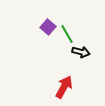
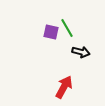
purple square: moved 3 px right, 5 px down; rotated 28 degrees counterclockwise
green line: moved 6 px up
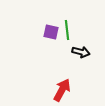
green line: moved 2 px down; rotated 24 degrees clockwise
red arrow: moved 2 px left, 3 px down
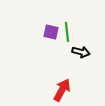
green line: moved 2 px down
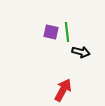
red arrow: moved 1 px right
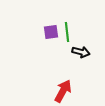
purple square: rotated 21 degrees counterclockwise
red arrow: moved 1 px down
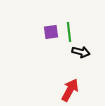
green line: moved 2 px right
red arrow: moved 7 px right, 1 px up
